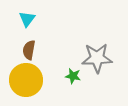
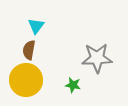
cyan triangle: moved 9 px right, 7 px down
green star: moved 9 px down
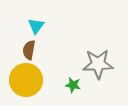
gray star: moved 1 px right, 6 px down
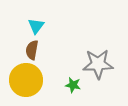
brown semicircle: moved 3 px right
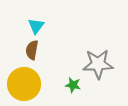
yellow circle: moved 2 px left, 4 px down
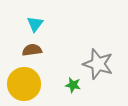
cyan triangle: moved 1 px left, 2 px up
brown semicircle: rotated 72 degrees clockwise
gray star: rotated 20 degrees clockwise
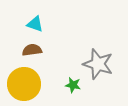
cyan triangle: rotated 48 degrees counterclockwise
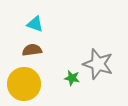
green star: moved 1 px left, 7 px up
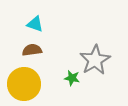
gray star: moved 3 px left, 4 px up; rotated 24 degrees clockwise
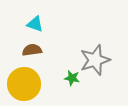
gray star: rotated 12 degrees clockwise
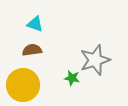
yellow circle: moved 1 px left, 1 px down
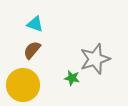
brown semicircle: rotated 42 degrees counterclockwise
gray star: moved 1 px up
